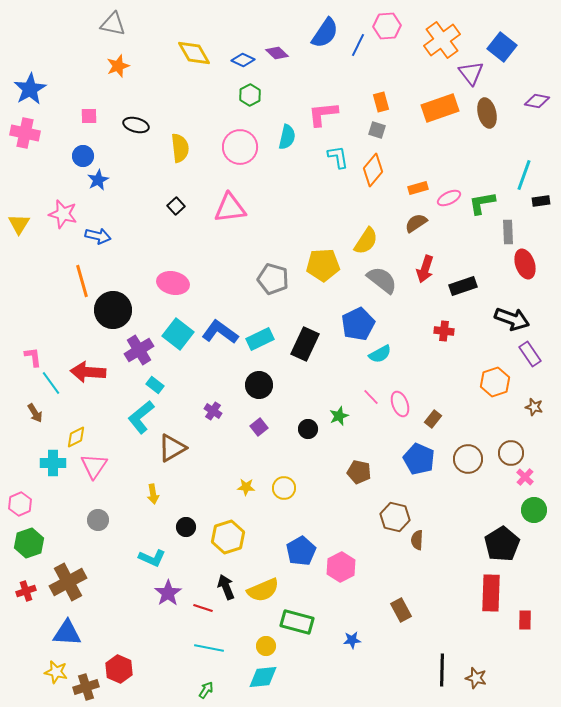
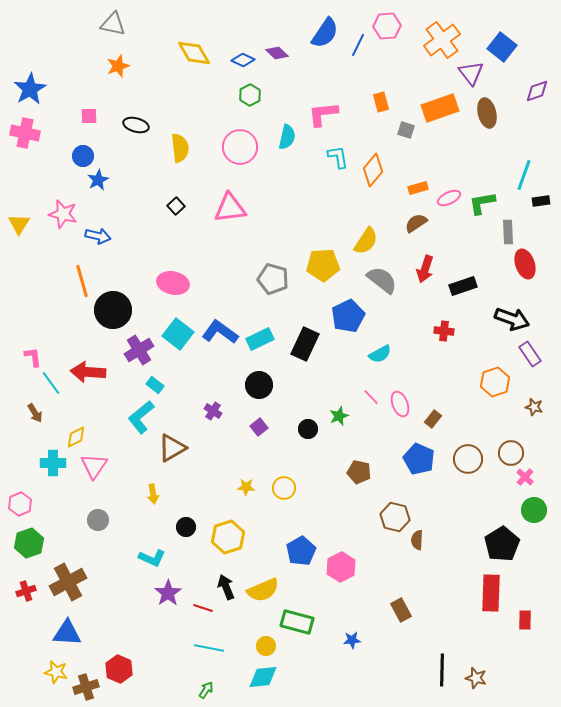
purple diamond at (537, 101): moved 10 px up; rotated 30 degrees counterclockwise
gray square at (377, 130): moved 29 px right
blue pentagon at (358, 324): moved 10 px left, 8 px up
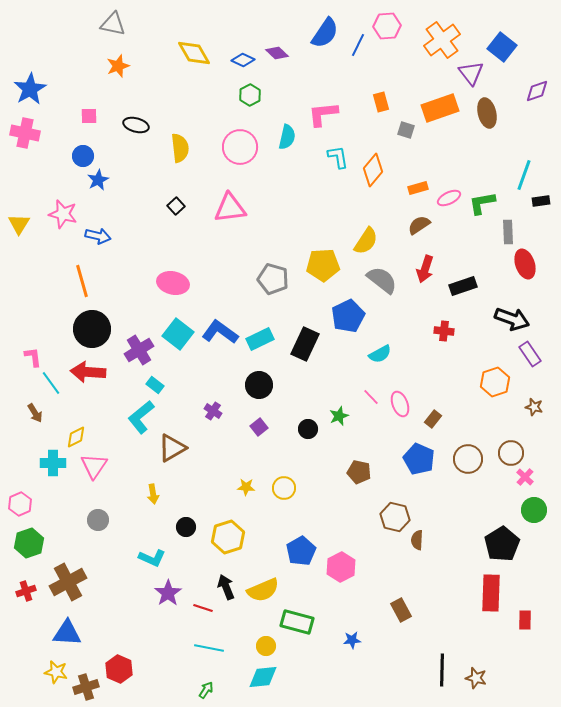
brown semicircle at (416, 223): moved 3 px right, 2 px down
black circle at (113, 310): moved 21 px left, 19 px down
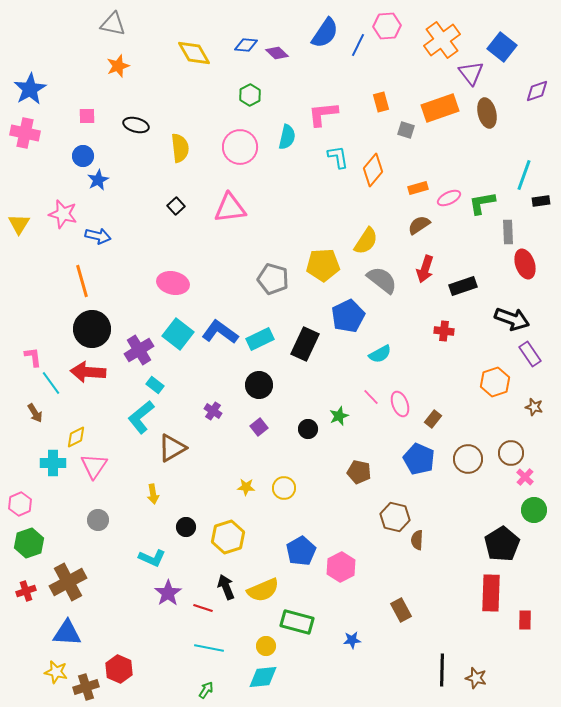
blue diamond at (243, 60): moved 3 px right, 15 px up; rotated 20 degrees counterclockwise
pink square at (89, 116): moved 2 px left
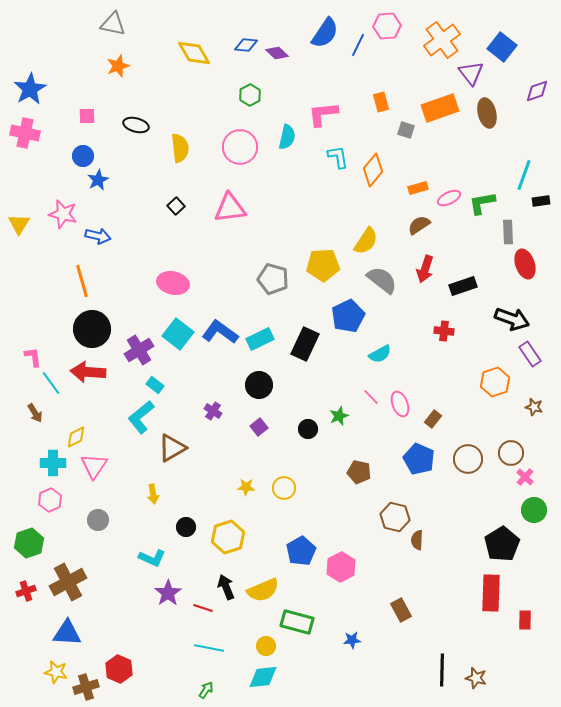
pink hexagon at (20, 504): moved 30 px right, 4 px up
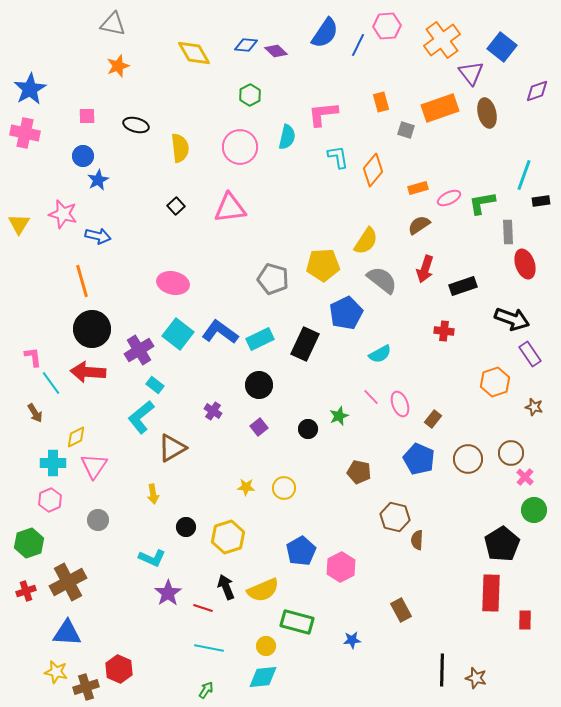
purple diamond at (277, 53): moved 1 px left, 2 px up
blue pentagon at (348, 316): moved 2 px left, 3 px up
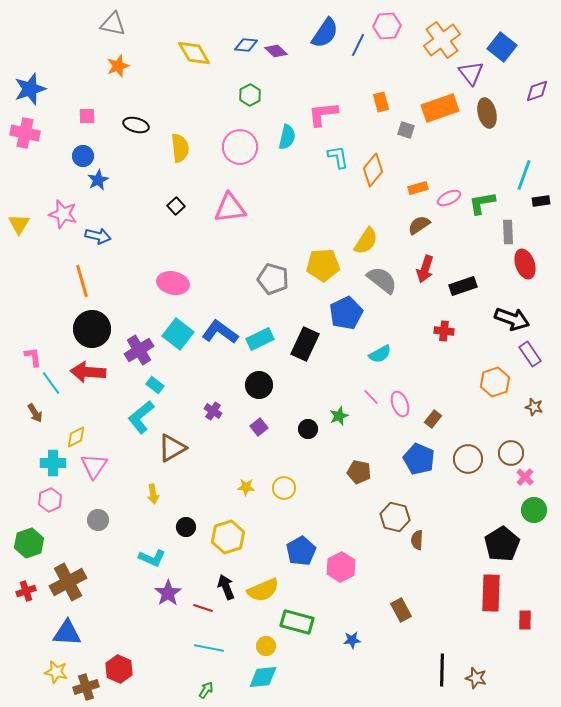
blue star at (30, 89): rotated 12 degrees clockwise
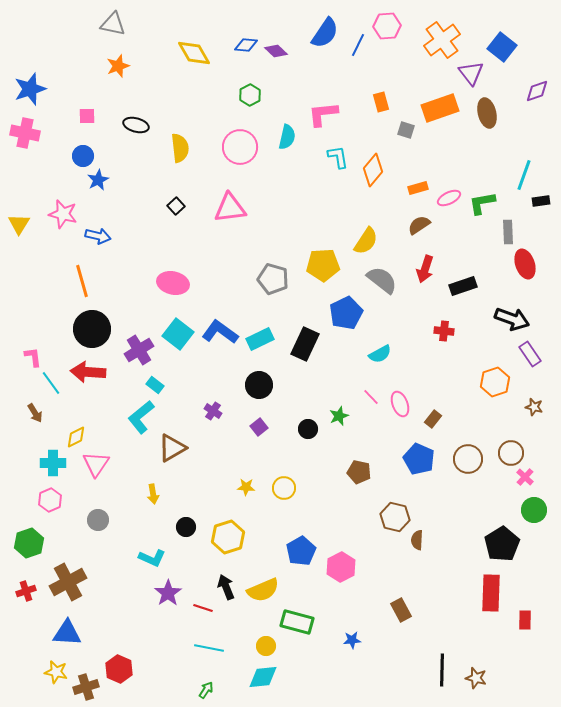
pink triangle at (94, 466): moved 2 px right, 2 px up
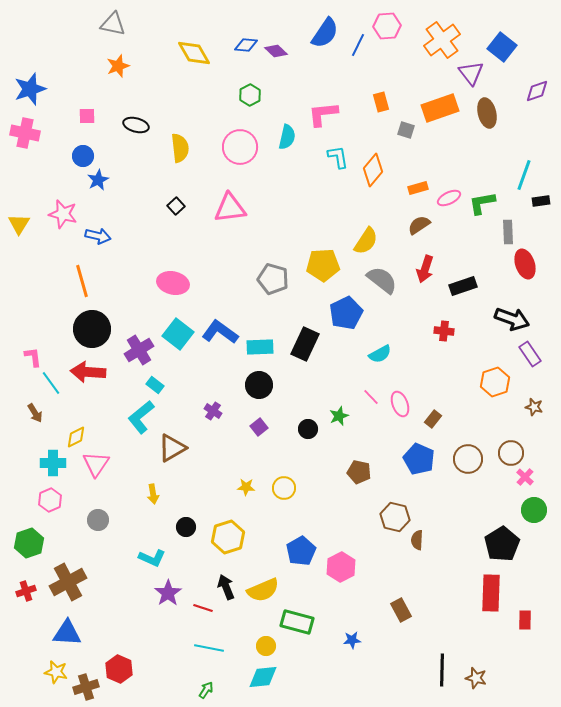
cyan rectangle at (260, 339): moved 8 px down; rotated 24 degrees clockwise
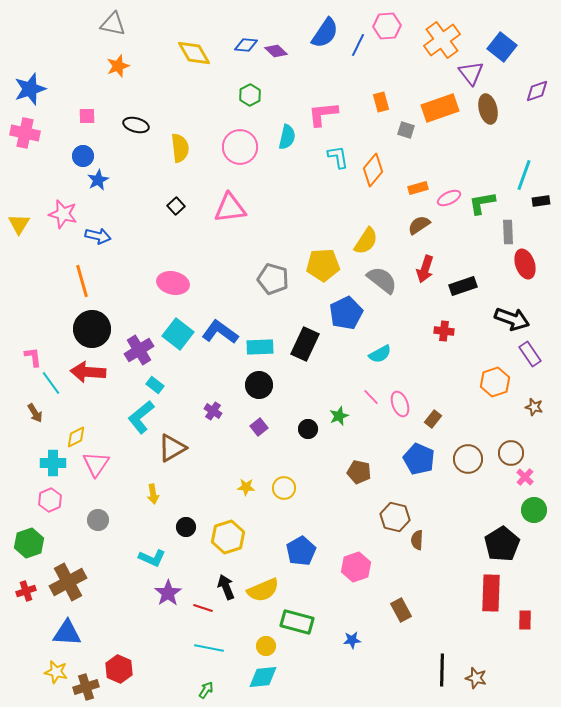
brown ellipse at (487, 113): moved 1 px right, 4 px up
pink hexagon at (341, 567): moved 15 px right; rotated 8 degrees clockwise
